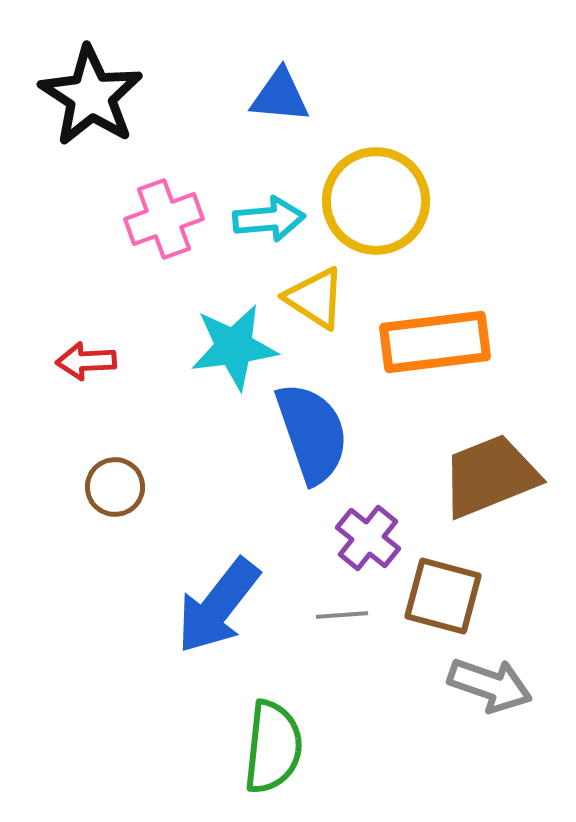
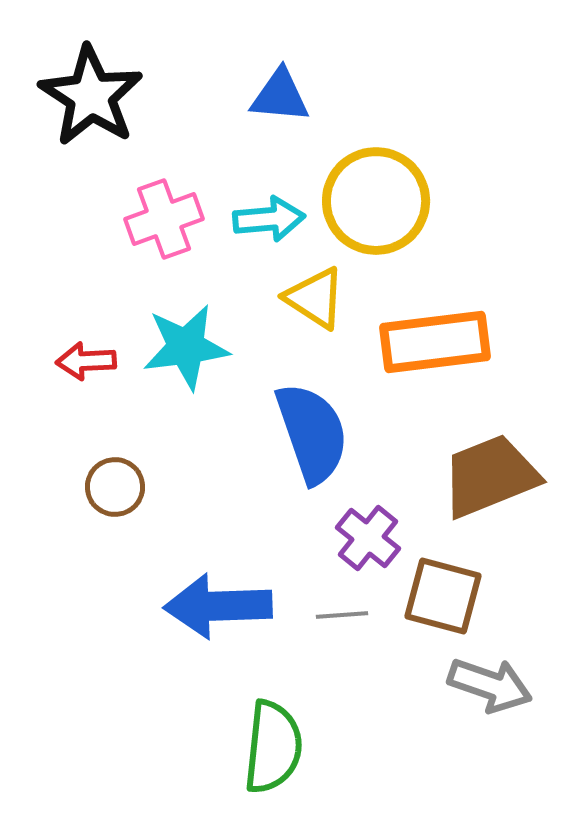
cyan star: moved 48 px left
blue arrow: rotated 50 degrees clockwise
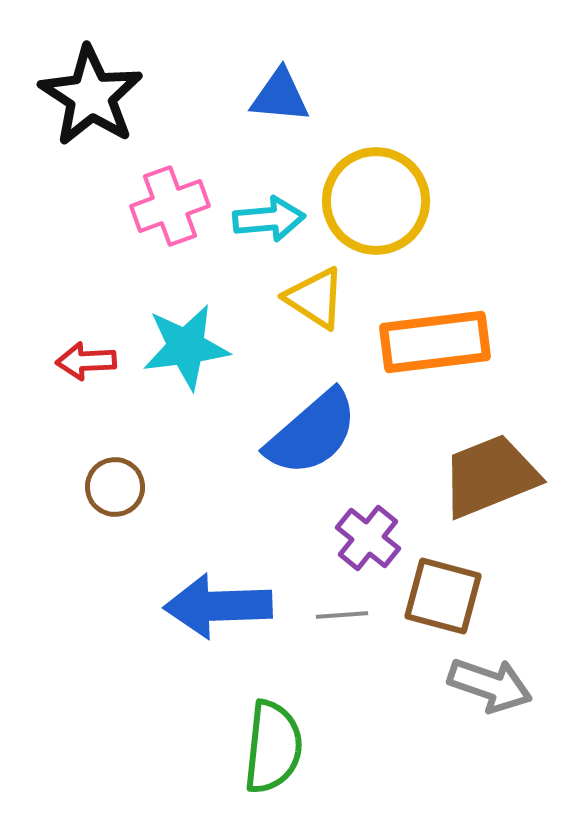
pink cross: moved 6 px right, 13 px up
blue semicircle: rotated 68 degrees clockwise
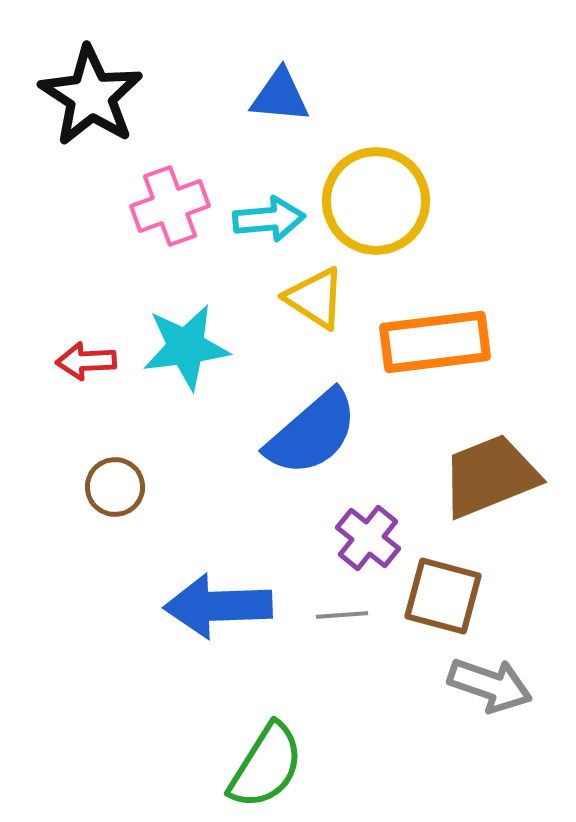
green semicircle: moved 7 px left, 19 px down; rotated 26 degrees clockwise
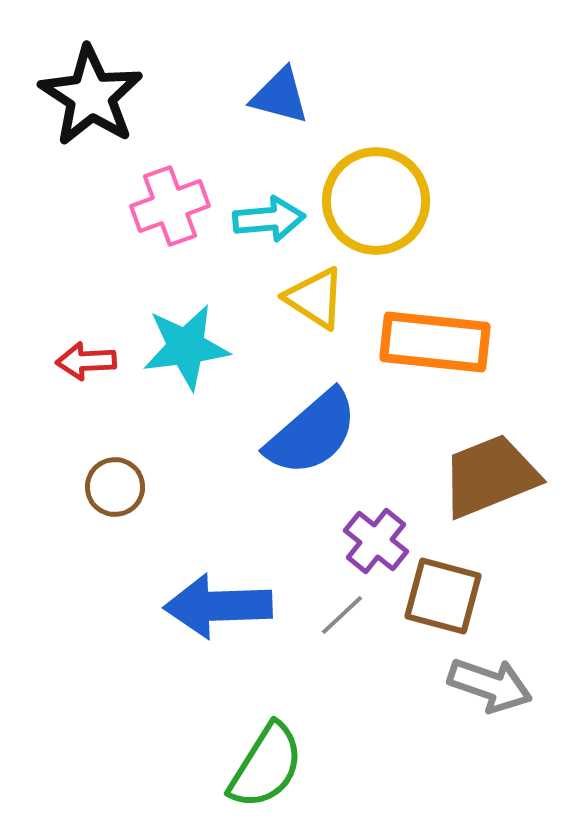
blue triangle: rotated 10 degrees clockwise
orange rectangle: rotated 13 degrees clockwise
purple cross: moved 8 px right, 3 px down
gray line: rotated 39 degrees counterclockwise
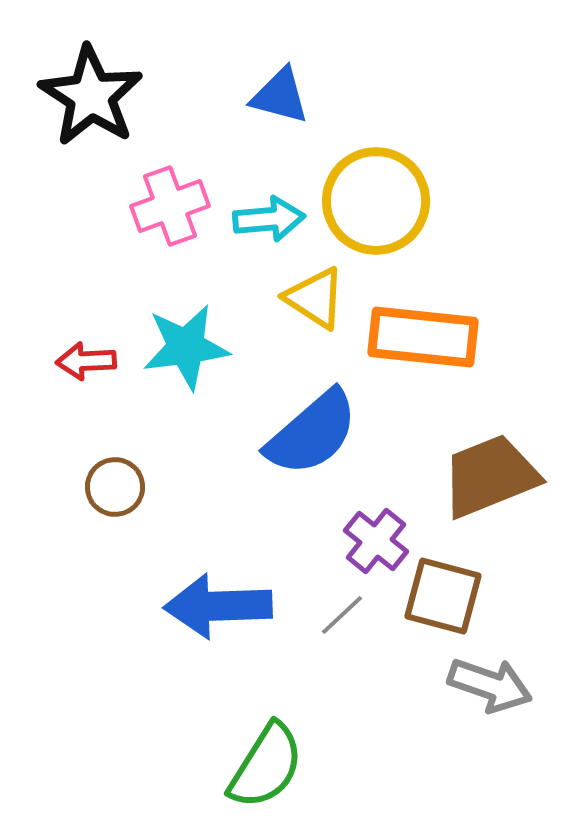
orange rectangle: moved 12 px left, 5 px up
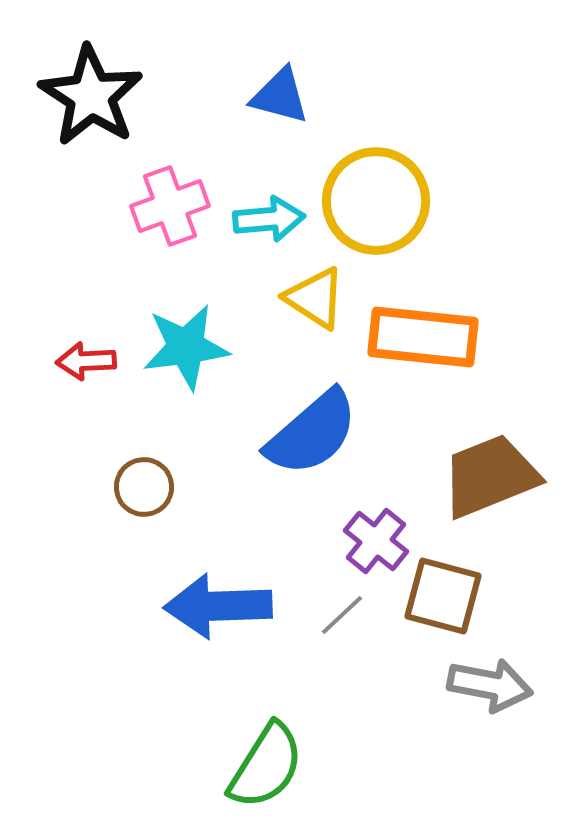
brown circle: moved 29 px right
gray arrow: rotated 8 degrees counterclockwise
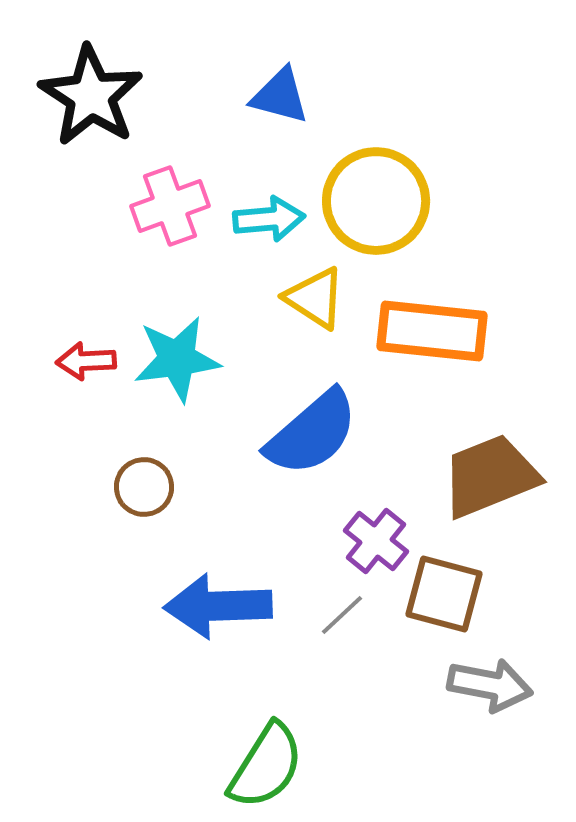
orange rectangle: moved 9 px right, 6 px up
cyan star: moved 9 px left, 12 px down
brown square: moved 1 px right, 2 px up
